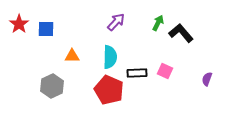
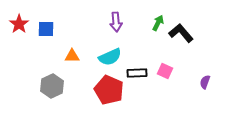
purple arrow: rotated 132 degrees clockwise
cyan semicircle: rotated 65 degrees clockwise
purple semicircle: moved 2 px left, 3 px down
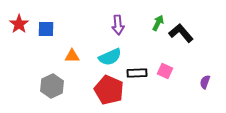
purple arrow: moved 2 px right, 3 px down
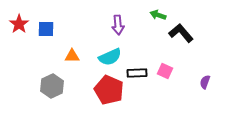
green arrow: moved 8 px up; rotated 98 degrees counterclockwise
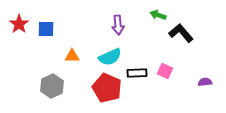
purple semicircle: rotated 64 degrees clockwise
red pentagon: moved 2 px left, 2 px up
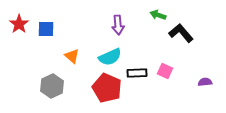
orange triangle: rotated 42 degrees clockwise
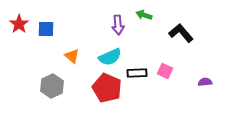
green arrow: moved 14 px left
